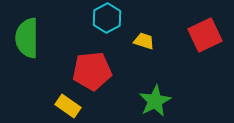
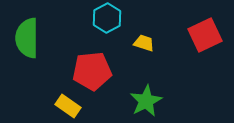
yellow trapezoid: moved 2 px down
green star: moved 9 px left
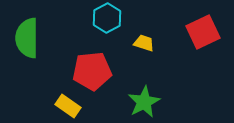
red square: moved 2 px left, 3 px up
green star: moved 2 px left, 1 px down
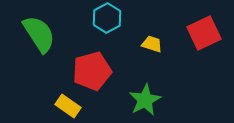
red square: moved 1 px right, 1 px down
green semicircle: moved 12 px right, 4 px up; rotated 147 degrees clockwise
yellow trapezoid: moved 8 px right, 1 px down
red pentagon: rotated 9 degrees counterclockwise
green star: moved 1 px right, 2 px up
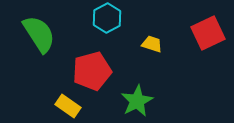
red square: moved 4 px right
green star: moved 8 px left, 1 px down
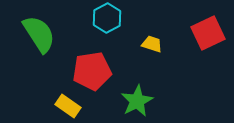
red pentagon: rotated 6 degrees clockwise
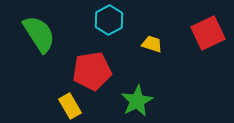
cyan hexagon: moved 2 px right, 2 px down
yellow rectangle: moved 2 px right; rotated 25 degrees clockwise
